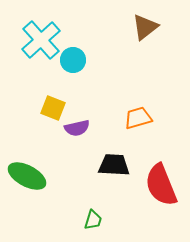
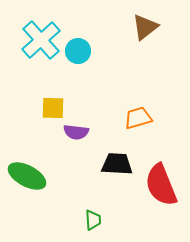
cyan circle: moved 5 px right, 9 px up
yellow square: rotated 20 degrees counterclockwise
purple semicircle: moved 1 px left, 4 px down; rotated 20 degrees clockwise
black trapezoid: moved 3 px right, 1 px up
green trapezoid: rotated 20 degrees counterclockwise
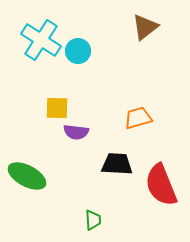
cyan cross: rotated 15 degrees counterclockwise
yellow square: moved 4 px right
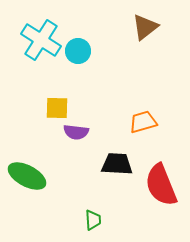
orange trapezoid: moved 5 px right, 4 px down
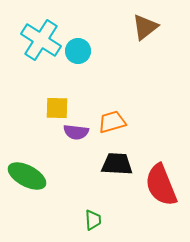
orange trapezoid: moved 31 px left
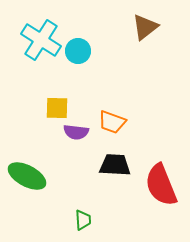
orange trapezoid: rotated 144 degrees counterclockwise
black trapezoid: moved 2 px left, 1 px down
green trapezoid: moved 10 px left
